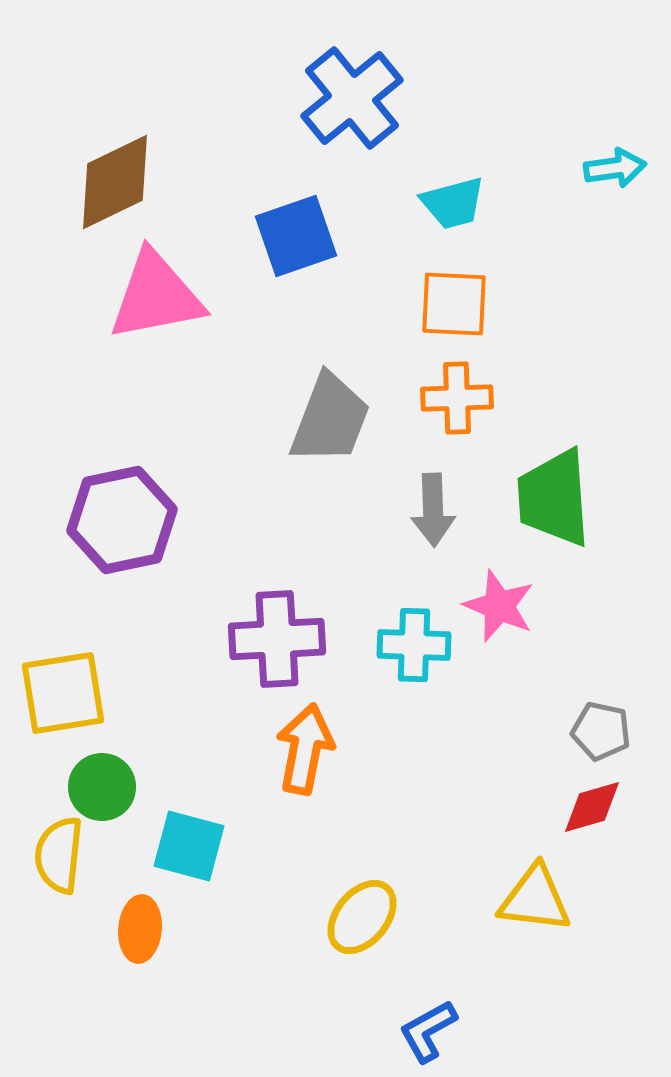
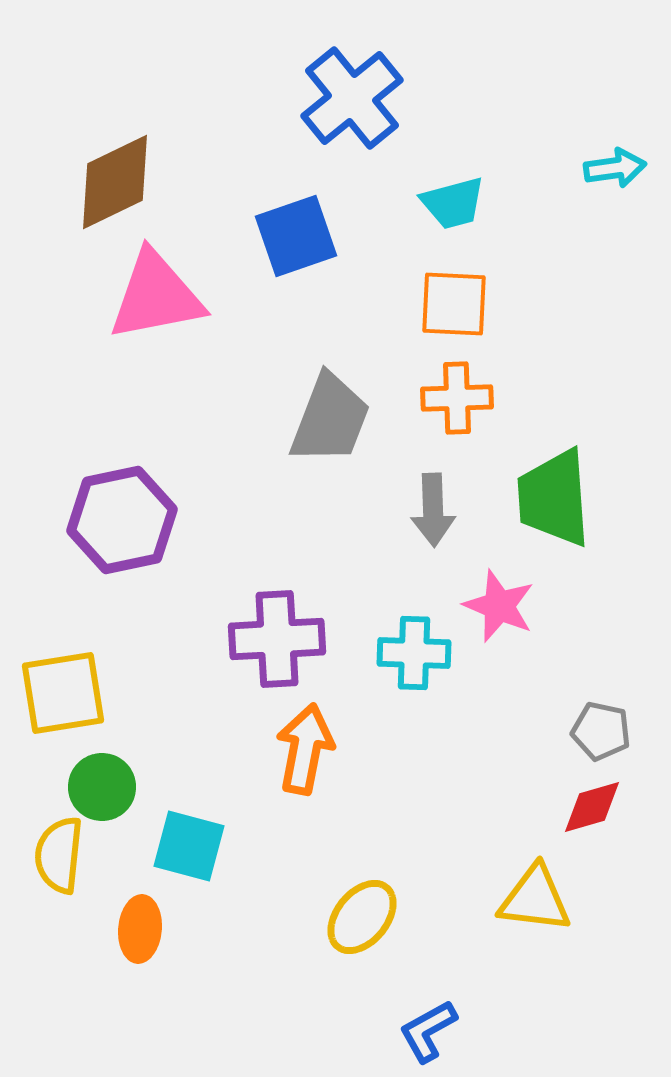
cyan cross: moved 8 px down
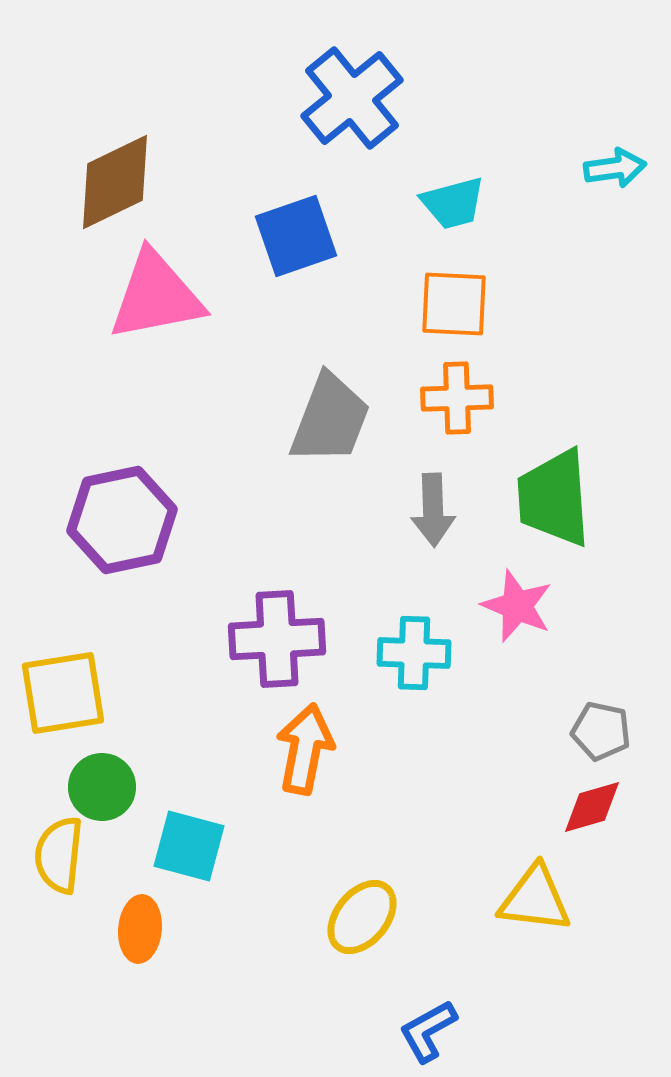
pink star: moved 18 px right
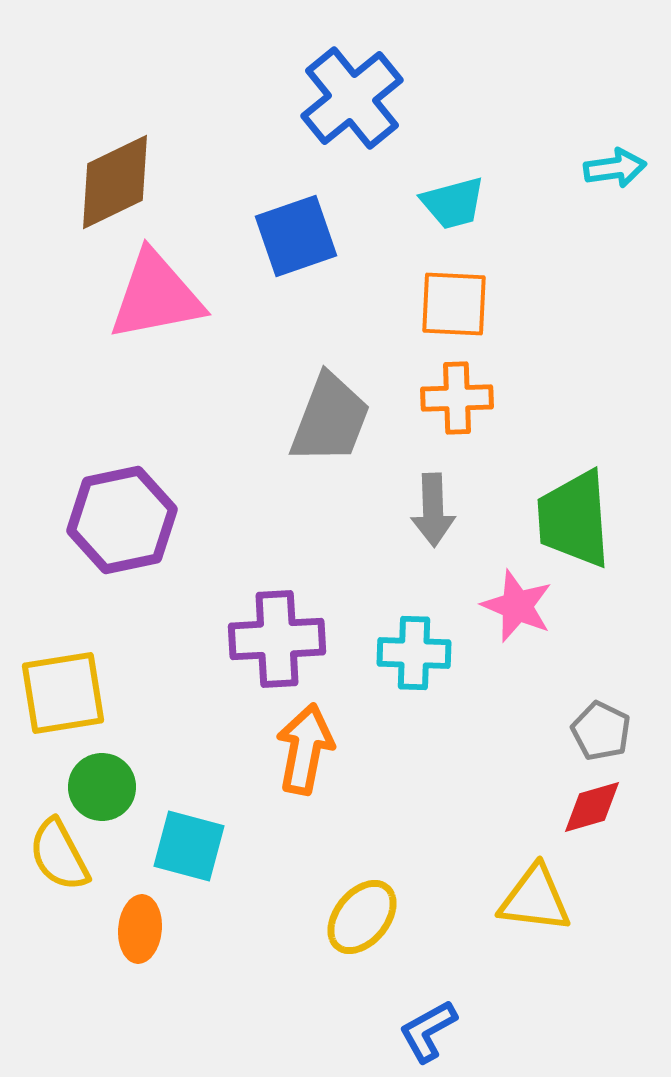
green trapezoid: moved 20 px right, 21 px down
gray pentagon: rotated 14 degrees clockwise
yellow semicircle: rotated 34 degrees counterclockwise
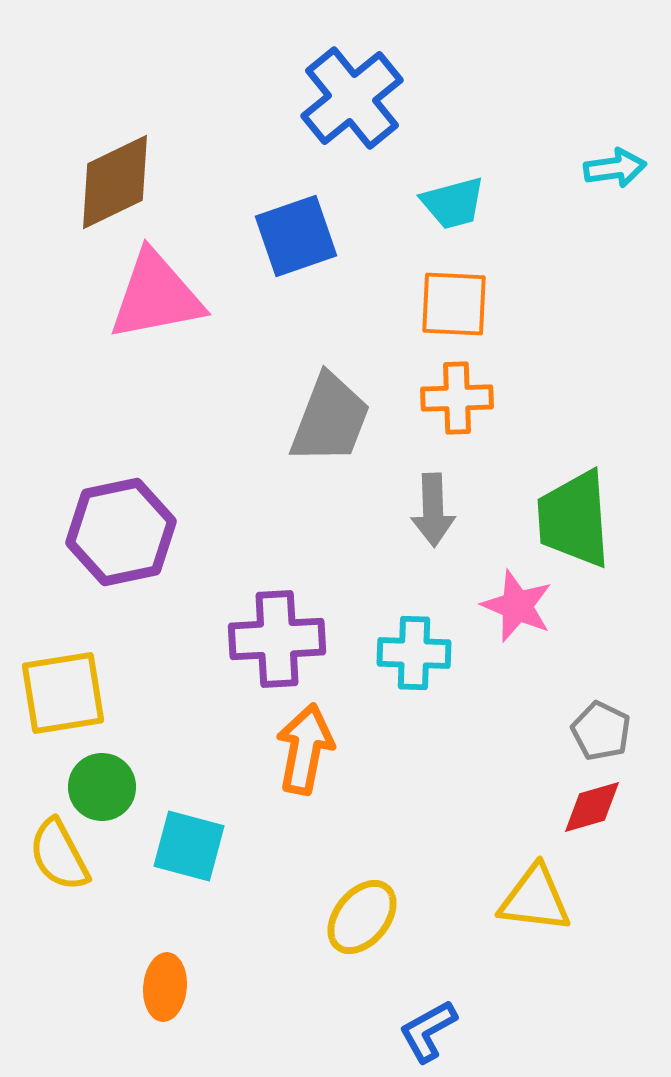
purple hexagon: moved 1 px left, 12 px down
orange ellipse: moved 25 px right, 58 px down
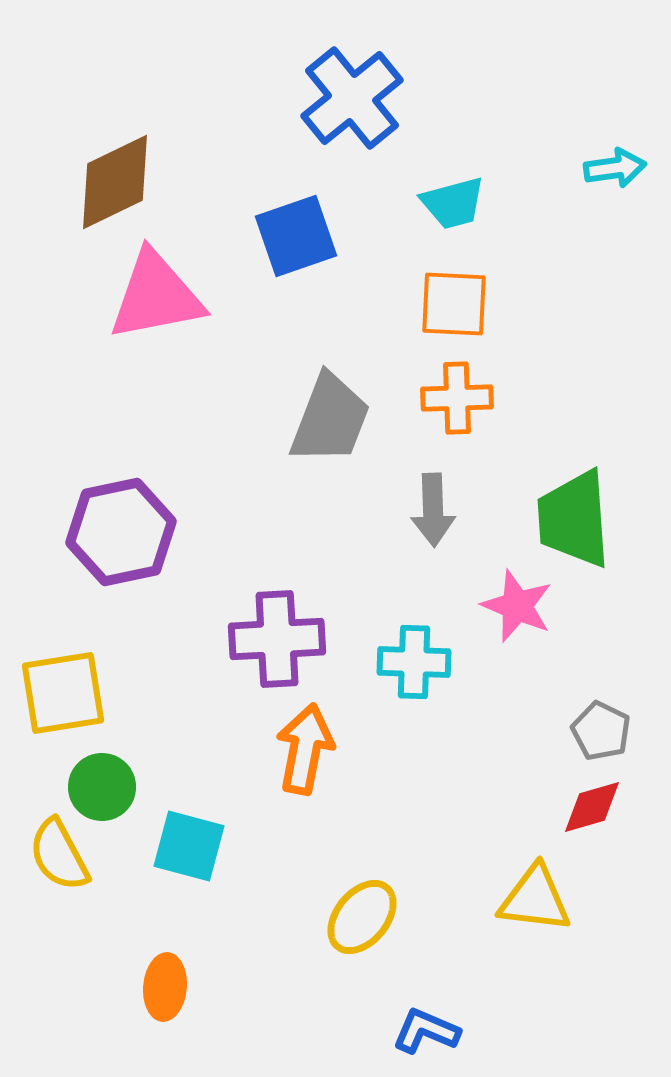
cyan cross: moved 9 px down
blue L-shape: moved 2 px left; rotated 52 degrees clockwise
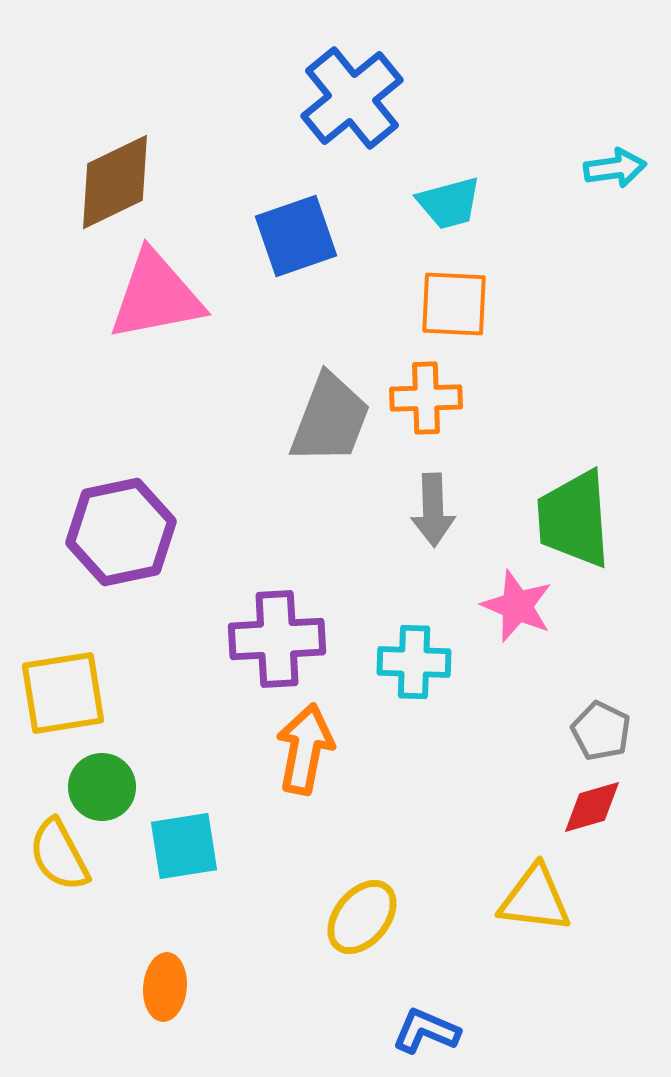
cyan trapezoid: moved 4 px left
orange cross: moved 31 px left
cyan square: moved 5 px left; rotated 24 degrees counterclockwise
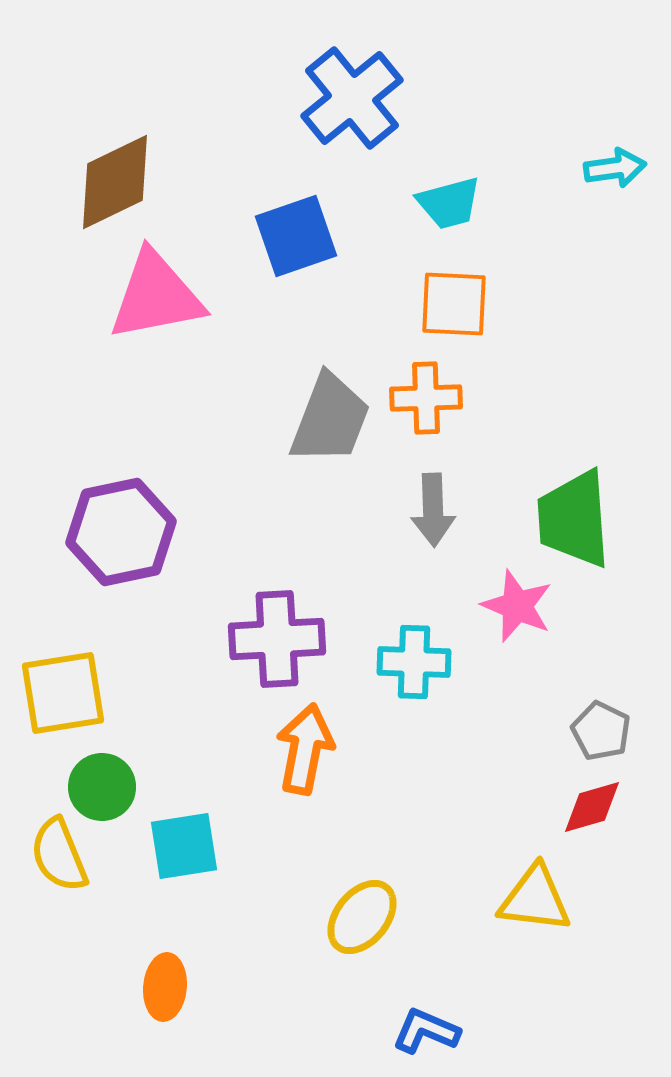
yellow semicircle: rotated 6 degrees clockwise
